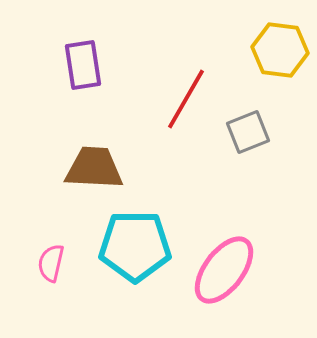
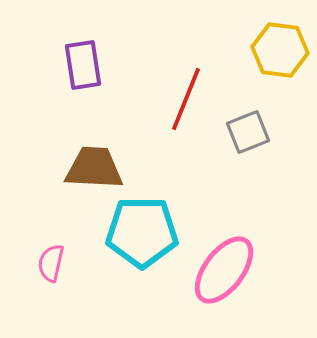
red line: rotated 8 degrees counterclockwise
cyan pentagon: moved 7 px right, 14 px up
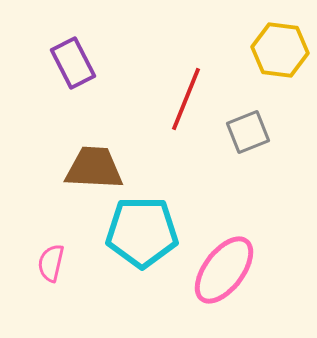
purple rectangle: moved 10 px left, 2 px up; rotated 18 degrees counterclockwise
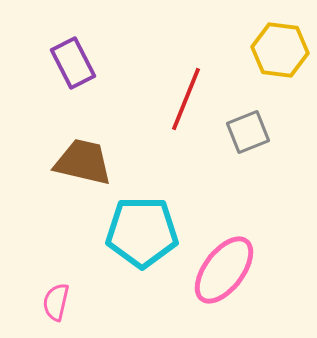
brown trapezoid: moved 11 px left, 6 px up; rotated 10 degrees clockwise
pink semicircle: moved 5 px right, 39 px down
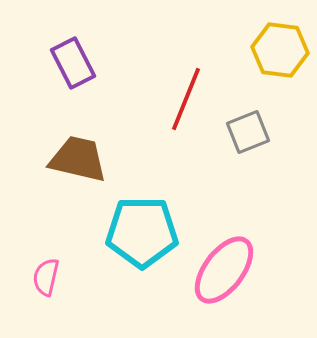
brown trapezoid: moved 5 px left, 3 px up
pink semicircle: moved 10 px left, 25 px up
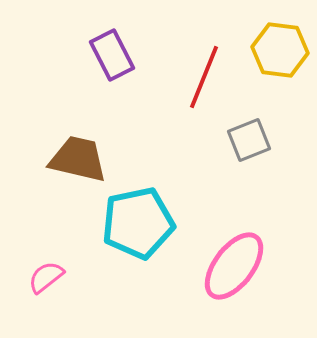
purple rectangle: moved 39 px right, 8 px up
red line: moved 18 px right, 22 px up
gray square: moved 1 px right, 8 px down
cyan pentagon: moved 4 px left, 9 px up; rotated 12 degrees counterclockwise
pink ellipse: moved 10 px right, 4 px up
pink semicircle: rotated 39 degrees clockwise
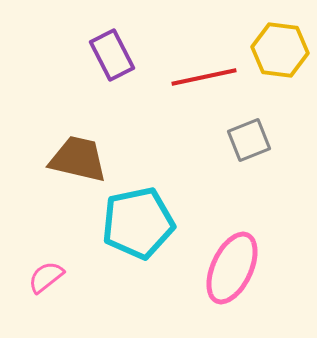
red line: rotated 56 degrees clockwise
pink ellipse: moved 2 px left, 2 px down; rotated 12 degrees counterclockwise
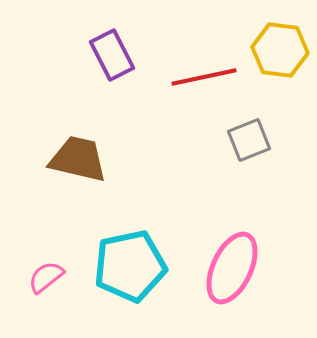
cyan pentagon: moved 8 px left, 43 px down
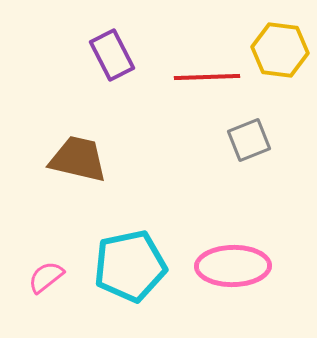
red line: moved 3 px right; rotated 10 degrees clockwise
pink ellipse: moved 1 px right, 2 px up; rotated 64 degrees clockwise
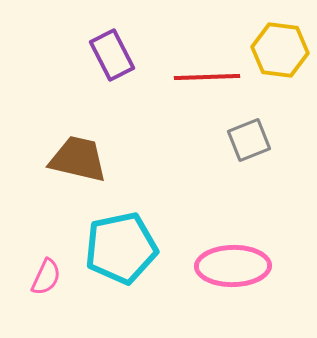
cyan pentagon: moved 9 px left, 18 px up
pink semicircle: rotated 153 degrees clockwise
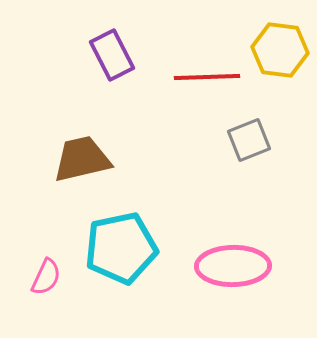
brown trapezoid: moved 4 px right; rotated 26 degrees counterclockwise
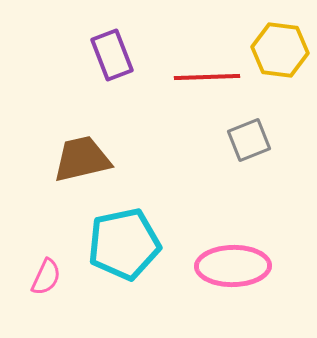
purple rectangle: rotated 6 degrees clockwise
cyan pentagon: moved 3 px right, 4 px up
